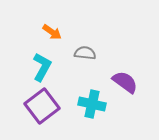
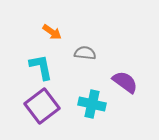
cyan L-shape: moved 1 px left; rotated 40 degrees counterclockwise
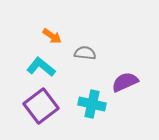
orange arrow: moved 4 px down
cyan L-shape: rotated 40 degrees counterclockwise
purple semicircle: rotated 60 degrees counterclockwise
purple square: moved 1 px left
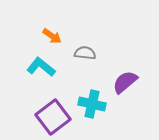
purple semicircle: rotated 16 degrees counterclockwise
purple square: moved 12 px right, 11 px down
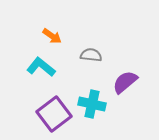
gray semicircle: moved 6 px right, 2 px down
purple square: moved 1 px right, 3 px up
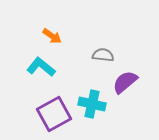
gray semicircle: moved 12 px right
purple square: rotated 8 degrees clockwise
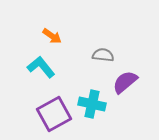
cyan L-shape: rotated 12 degrees clockwise
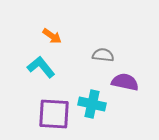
purple semicircle: rotated 52 degrees clockwise
purple square: rotated 32 degrees clockwise
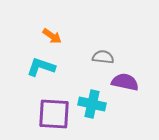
gray semicircle: moved 2 px down
cyan L-shape: rotated 32 degrees counterclockwise
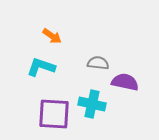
gray semicircle: moved 5 px left, 6 px down
